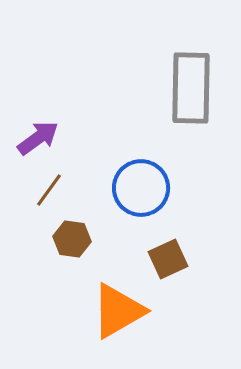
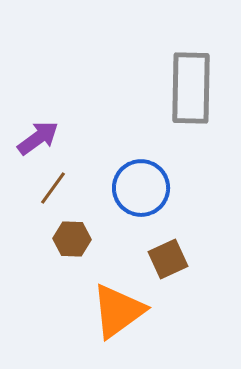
brown line: moved 4 px right, 2 px up
brown hexagon: rotated 6 degrees counterclockwise
orange triangle: rotated 6 degrees counterclockwise
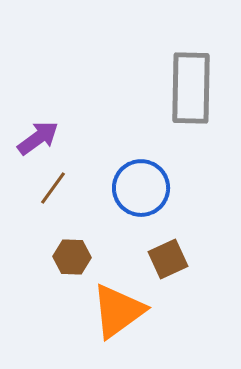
brown hexagon: moved 18 px down
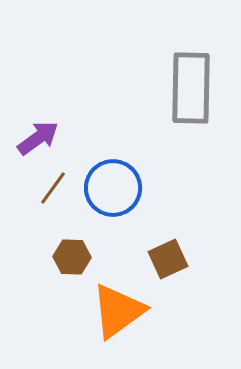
blue circle: moved 28 px left
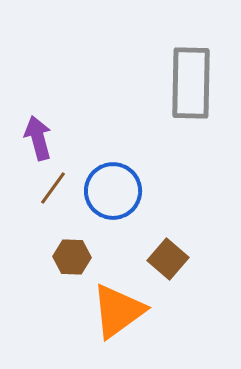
gray rectangle: moved 5 px up
purple arrow: rotated 69 degrees counterclockwise
blue circle: moved 3 px down
brown square: rotated 24 degrees counterclockwise
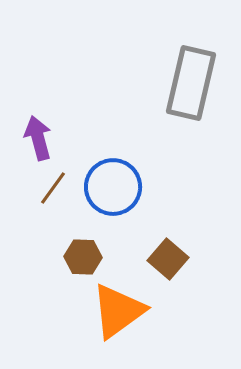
gray rectangle: rotated 12 degrees clockwise
blue circle: moved 4 px up
brown hexagon: moved 11 px right
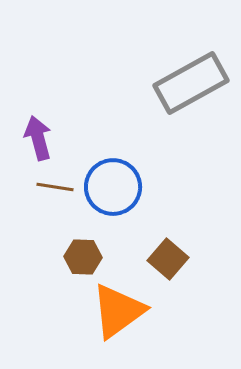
gray rectangle: rotated 48 degrees clockwise
brown line: moved 2 px right, 1 px up; rotated 63 degrees clockwise
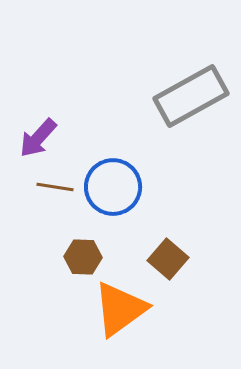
gray rectangle: moved 13 px down
purple arrow: rotated 123 degrees counterclockwise
orange triangle: moved 2 px right, 2 px up
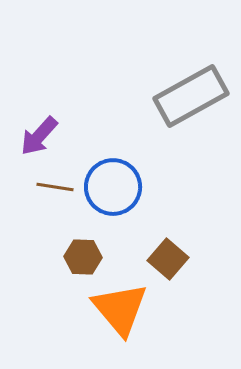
purple arrow: moved 1 px right, 2 px up
orange triangle: rotated 34 degrees counterclockwise
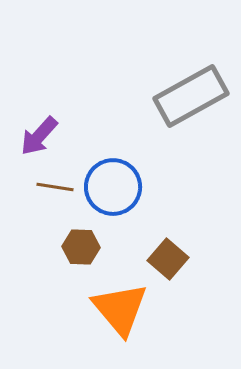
brown hexagon: moved 2 px left, 10 px up
